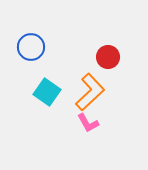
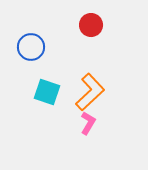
red circle: moved 17 px left, 32 px up
cyan square: rotated 16 degrees counterclockwise
pink L-shape: rotated 120 degrees counterclockwise
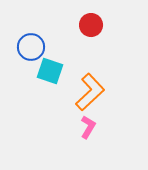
cyan square: moved 3 px right, 21 px up
pink L-shape: moved 4 px down
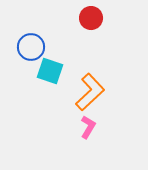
red circle: moved 7 px up
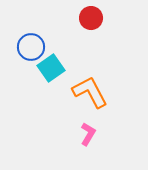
cyan square: moved 1 px right, 3 px up; rotated 36 degrees clockwise
orange L-shape: rotated 75 degrees counterclockwise
pink L-shape: moved 7 px down
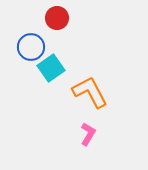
red circle: moved 34 px left
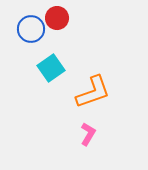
blue circle: moved 18 px up
orange L-shape: moved 3 px right; rotated 99 degrees clockwise
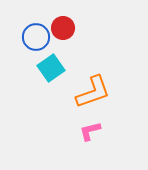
red circle: moved 6 px right, 10 px down
blue circle: moved 5 px right, 8 px down
pink L-shape: moved 2 px right, 3 px up; rotated 135 degrees counterclockwise
